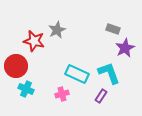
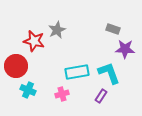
purple star: moved 1 px down; rotated 30 degrees clockwise
cyan rectangle: moved 2 px up; rotated 35 degrees counterclockwise
cyan cross: moved 2 px right, 1 px down
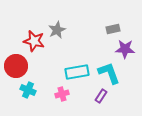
gray rectangle: rotated 32 degrees counterclockwise
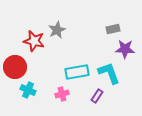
red circle: moved 1 px left, 1 px down
purple rectangle: moved 4 px left
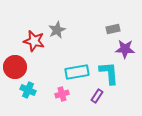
cyan L-shape: rotated 15 degrees clockwise
